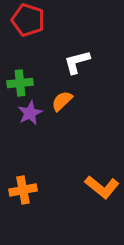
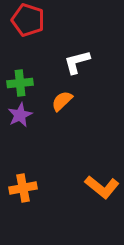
purple star: moved 10 px left, 2 px down
orange cross: moved 2 px up
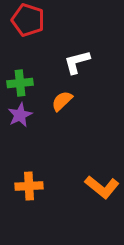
orange cross: moved 6 px right, 2 px up; rotated 8 degrees clockwise
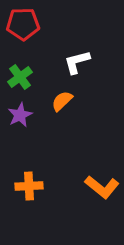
red pentagon: moved 5 px left, 4 px down; rotated 20 degrees counterclockwise
green cross: moved 6 px up; rotated 30 degrees counterclockwise
